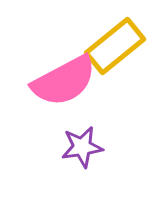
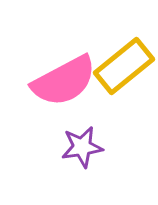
yellow rectangle: moved 9 px right, 20 px down
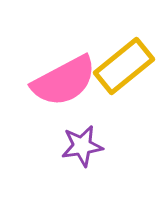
purple star: moved 1 px up
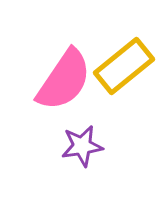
pink semicircle: moved 1 px up; rotated 28 degrees counterclockwise
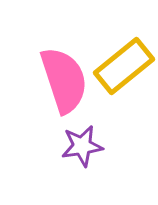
pink semicircle: rotated 52 degrees counterclockwise
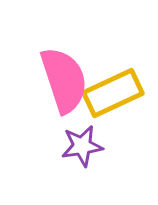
yellow rectangle: moved 11 px left, 27 px down; rotated 14 degrees clockwise
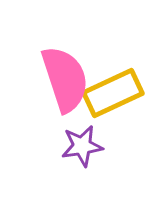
pink semicircle: moved 1 px right, 1 px up
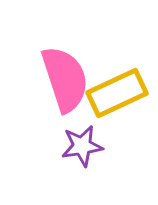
yellow rectangle: moved 4 px right
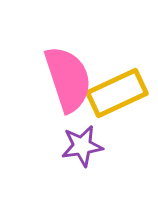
pink semicircle: moved 3 px right
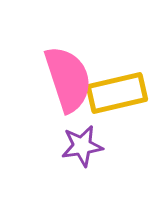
yellow rectangle: rotated 12 degrees clockwise
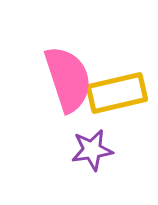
purple star: moved 10 px right, 4 px down
